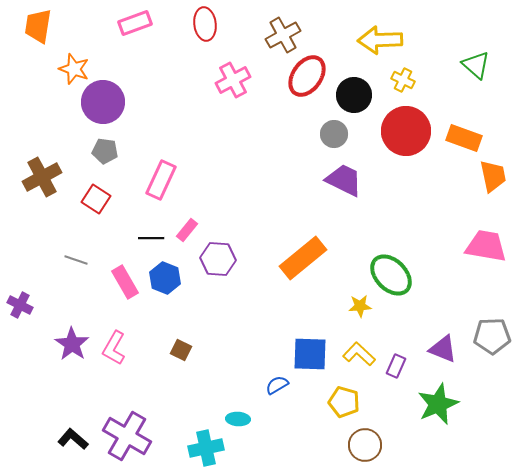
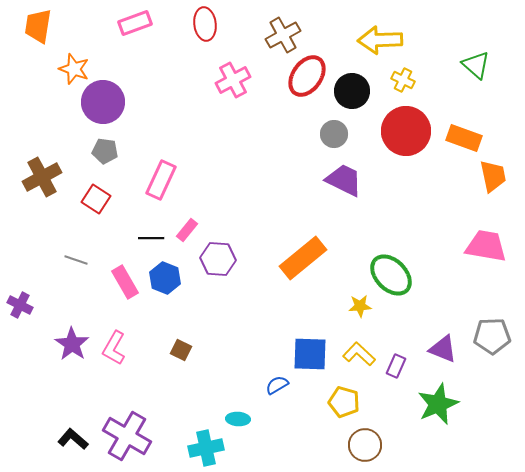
black circle at (354, 95): moved 2 px left, 4 px up
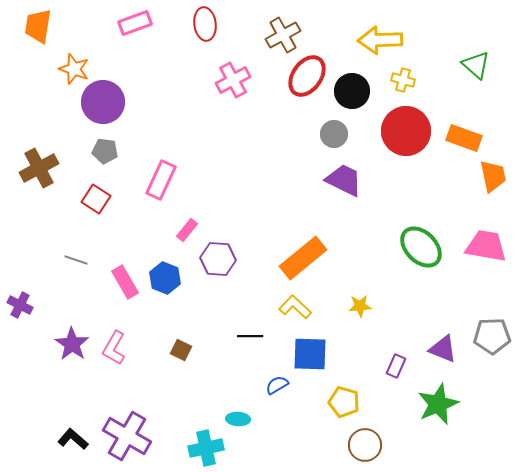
yellow cross at (403, 80): rotated 10 degrees counterclockwise
brown cross at (42, 177): moved 3 px left, 9 px up
black line at (151, 238): moved 99 px right, 98 px down
green ellipse at (391, 275): moved 30 px right, 28 px up
yellow L-shape at (359, 354): moved 64 px left, 47 px up
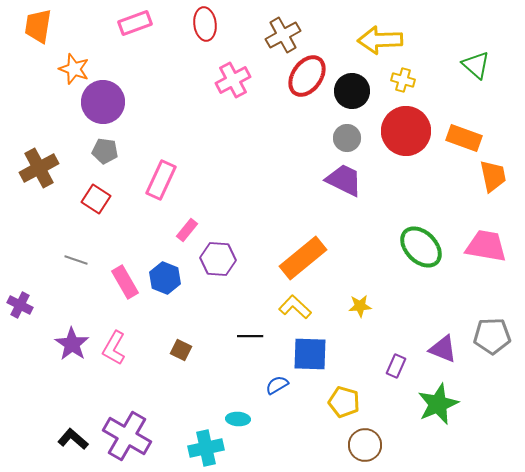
gray circle at (334, 134): moved 13 px right, 4 px down
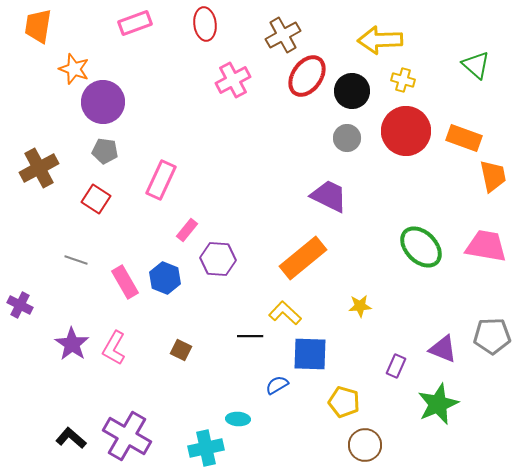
purple trapezoid at (344, 180): moved 15 px left, 16 px down
yellow L-shape at (295, 307): moved 10 px left, 6 px down
black L-shape at (73, 439): moved 2 px left, 1 px up
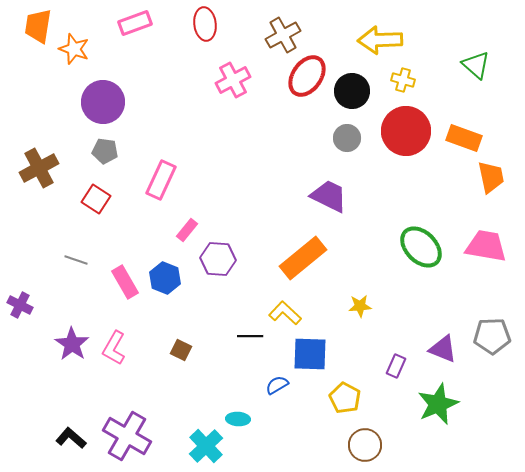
orange star at (74, 69): moved 20 px up
orange trapezoid at (493, 176): moved 2 px left, 1 px down
yellow pentagon at (344, 402): moved 1 px right, 4 px up; rotated 12 degrees clockwise
cyan cross at (206, 448): moved 2 px up; rotated 32 degrees counterclockwise
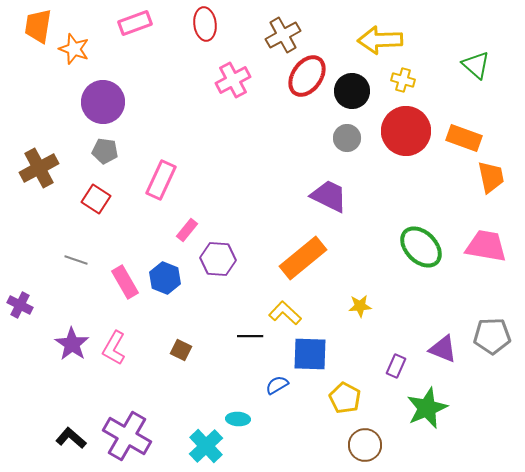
green star at (438, 404): moved 11 px left, 4 px down
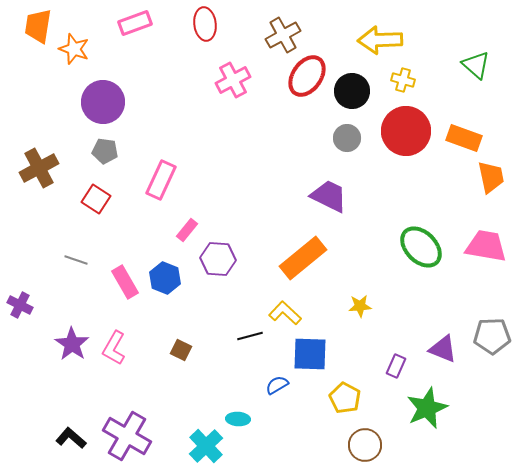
black line at (250, 336): rotated 15 degrees counterclockwise
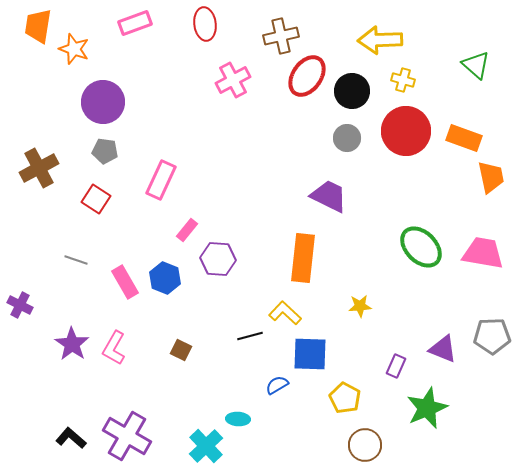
brown cross at (283, 35): moved 2 px left, 1 px down; rotated 16 degrees clockwise
pink trapezoid at (486, 246): moved 3 px left, 7 px down
orange rectangle at (303, 258): rotated 45 degrees counterclockwise
